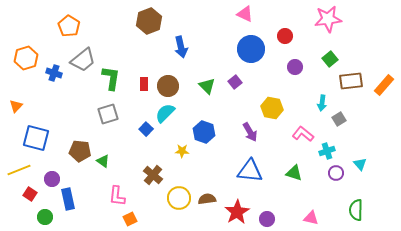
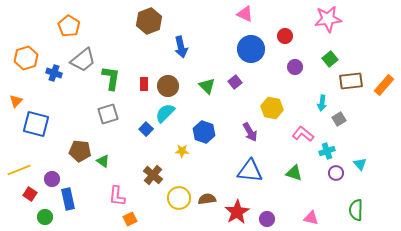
orange triangle at (16, 106): moved 5 px up
blue square at (36, 138): moved 14 px up
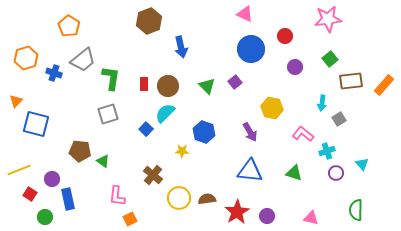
cyan triangle at (360, 164): moved 2 px right
purple circle at (267, 219): moved 3 px up
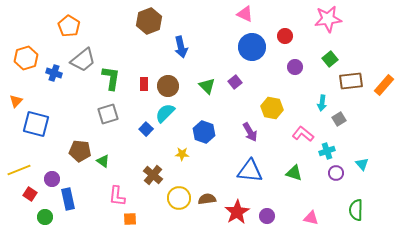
blue circle at (251, 49): moved 1 px right, 2 px up
yellow star at (182, 151): moved 3 px down
orange square at (130, 219): rotated 24 degrees clockwise
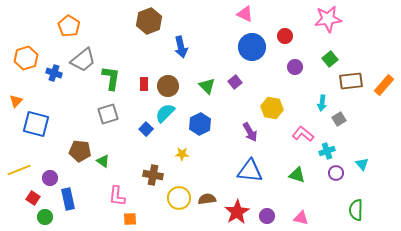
blue hexagon at (204, 132): moved 4 px left, 8 px up; rotated 15 degrees clockwise
green triangle at (294, 173): moved 3 px right, 2 px down
brown cross at (153, 175): rotated 30 degrees counterclockwise
purple circle at (52, 179): moved 2 px left, 1 px up
red square at (30, 194): moved 3 px right, 4 px down
pink triangle at (311, 218): moved 10 px left
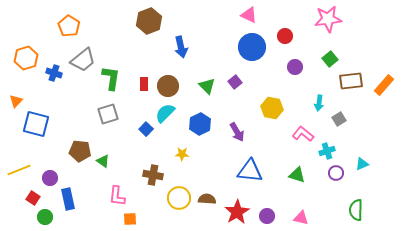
pink triangle at (245, 14): moved 4 px right, 1 px down
cyan arrow at (322, 103): moved 3 px left
purple arrow at (250, 132): moved 13 px left
cyan triangle at (362, 164): rotated 48 degrees clockwise
brown semicircle at (207, 199): rotated 12 degrees clockwise
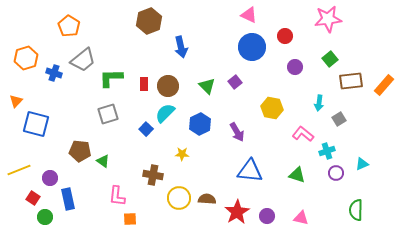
green L-shape at (111, 78): rotated 100 degrees counterclockwise
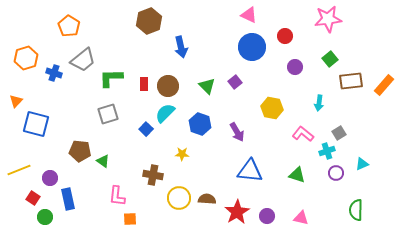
gray square at (339, 119): moved 14 px down
blue hexagon at (200, 124): rotated 15 degrees counterclockwise
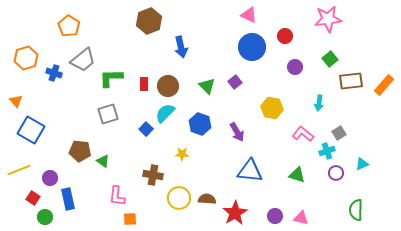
orange triangle at (16, 101): rotated 24 degrees counterclockwise
blue square at (36, 124): moved 5 px left, 6 px down; rotated 16 degrees clockwise
red star at (237, 212): moved 2 px left, 1 px down
purple circle at (267, 216): moved 8 px right
